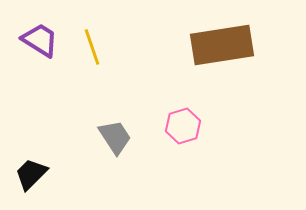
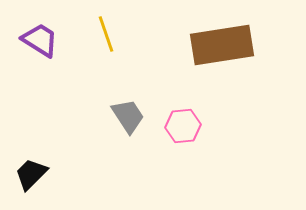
yellow line: moved 14 px right, 13 px up
pink hexagon: rotated 12 degrees clockwise
gray trapezoid: moved 13 px right, 21 px up
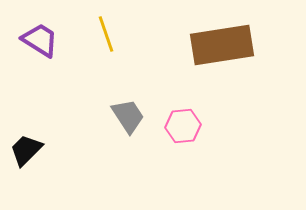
black trapezoid: moved 5 px left, 24 px up
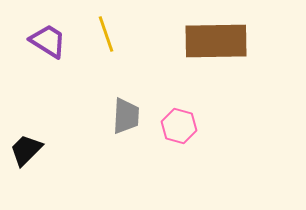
purple trapezoid: moved 8 px right, 1 px down
brown rectangle: moved 6 px left, 4 px up; rotated 8 degrees clockwise
gray trapezoid: moved 2 px left; rotated 36 degrees clockwise
pink hexagon: moved 4 px left; rotated 20 degrees clockwise
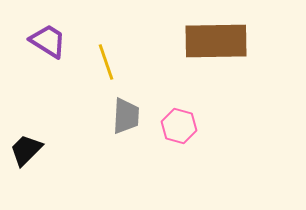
yellow line: moved 28 px down
